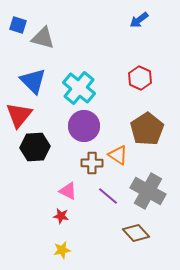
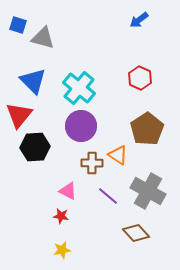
purple circle: moved 3 px left
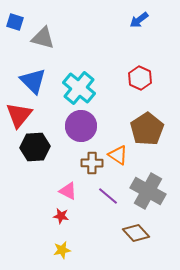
blue square: moved 3 px left, 3 px up
